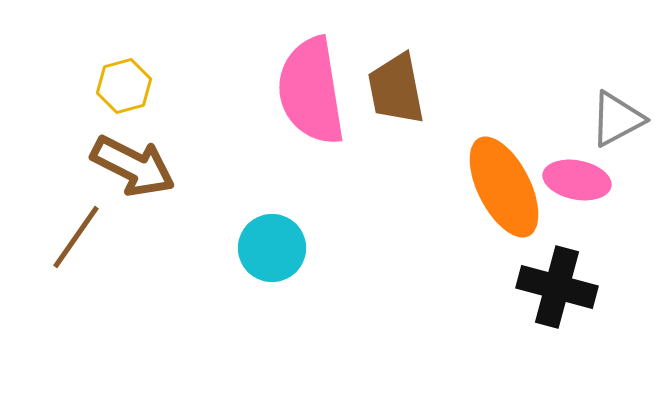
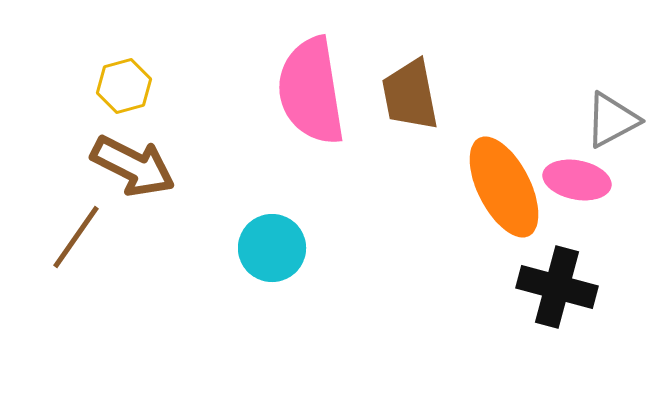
brown trapezoid: moved 14 px right, 6 px down
gray triangle: moved 5 px left, 1 px down
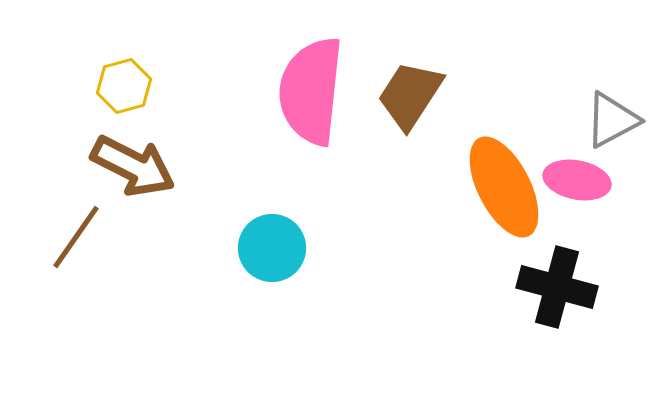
pink semicircle: rotated 15 degrees clockwise
brown trapezoid: rotated 44 degrees clockwise
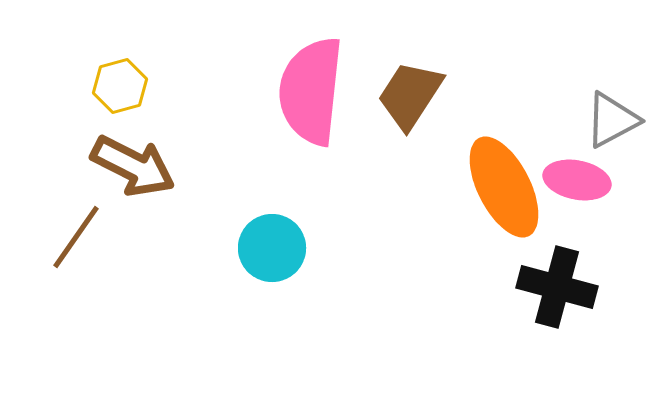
yellow hexagon: moved 4 px left
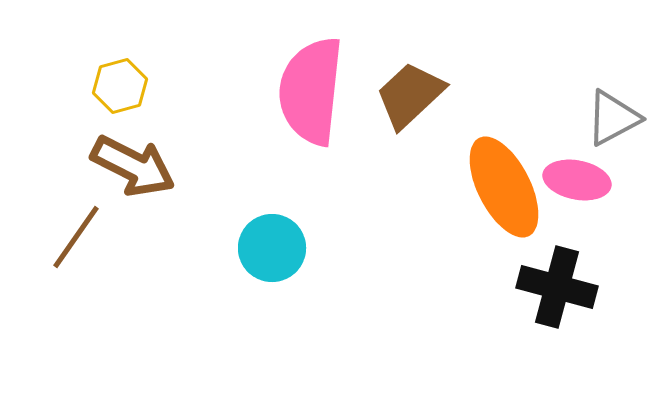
brown trapezoid: rotated 14 degrees clockwise
gray triangle: moved 1 px right, 2 px up
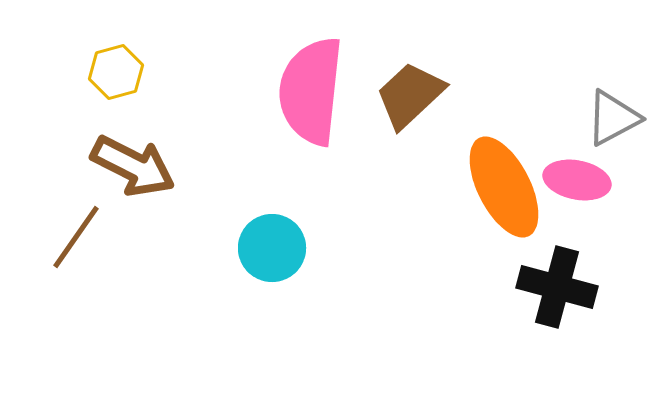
yellow hexagon: moved 4 px left, 14 px up
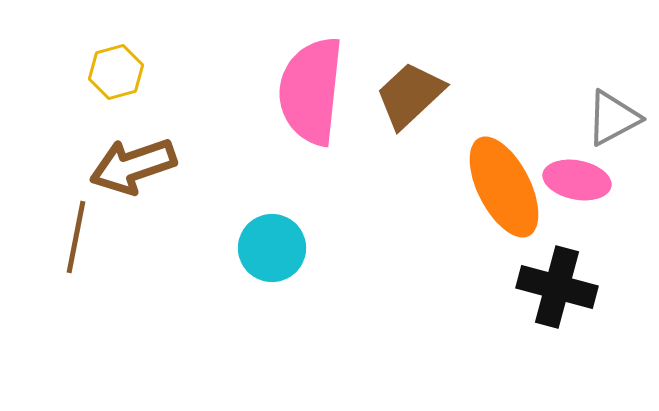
brown arrow: rotated 134 degrees clockwise
brown line: rotated 24 degrees counterclockwise
